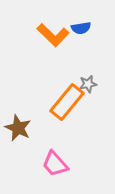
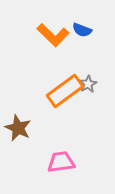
blue semicircle: moved 1 px right, 2 px down; rotated 30 degrees clockwise
gray star: rotated 18 degrees counterclockwise
orange rectangle: moved 2 px left, 11 px up; rotated 15 degrees clockwise
pink trapezoid: moved 6 px right, 2 px up; rotated 124 degrees clockwise
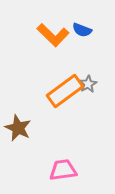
pink trapezoid: moved 2 px right, 8 px down
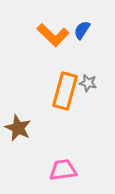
blue semicircle: rotated 102 degrees clockwise
gray star: moved 1 px up; rotated 30 degrees counterclockwise
orange rectangle: rotated 39 degrees counterclockwise
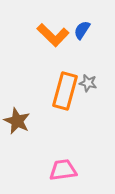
brown star: moved 1 px left, 7 px up
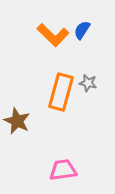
orange rectangle: moved 4 px left, 1 px down
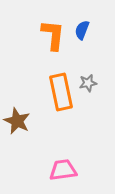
blue semicircle: rotated 12 degrees counterclockwise
orange L-shape: rotated 128 degrees counterclockwise
gray star: rotated 24 degrees counterclockwise
orange rectangle: rotated 27 degrees counterclockwise
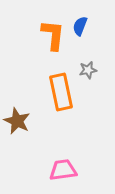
blue semicircle: moved 2 px left, 4 px up
gray star: moved 13 px up
